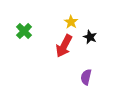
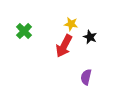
yellow star: moved 2 px down; rotated 24 degrees counterclockwise
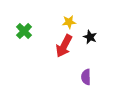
yellow star: moved 2 px left, 2 px up; rotated 16 degrees counterclockwise
purple semicircle: rotated 14 degrees counterclockwise
